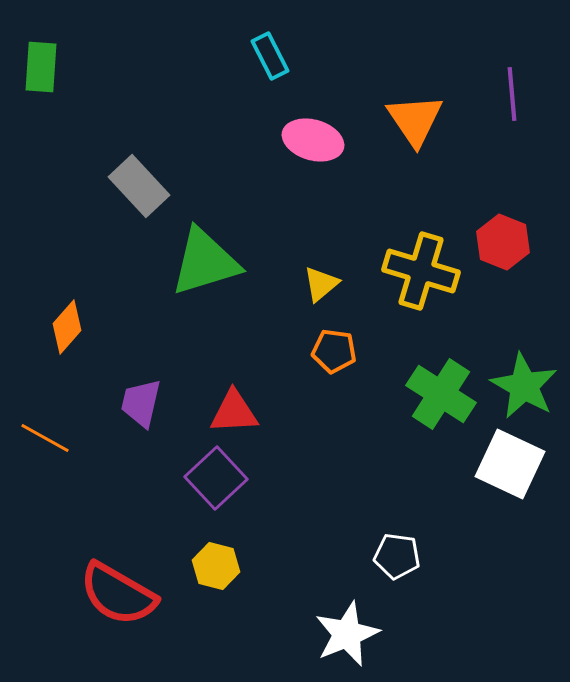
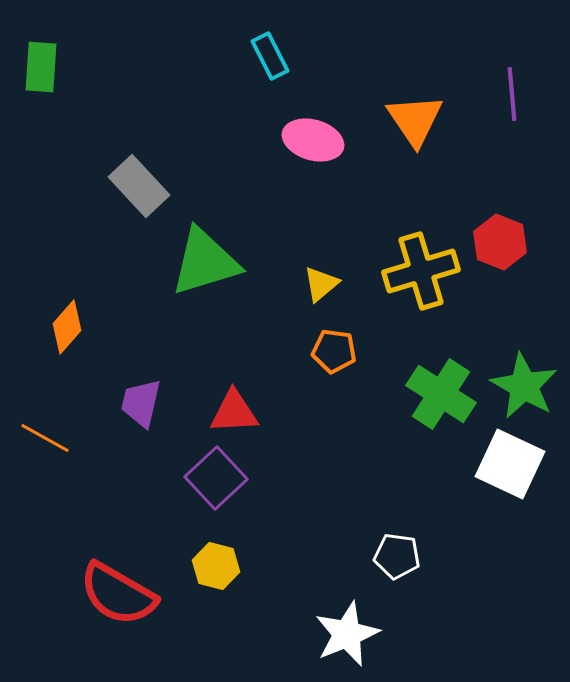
red hexagon: moved 3 px left
yellow cross: rotated 34 degrees counterclockwise
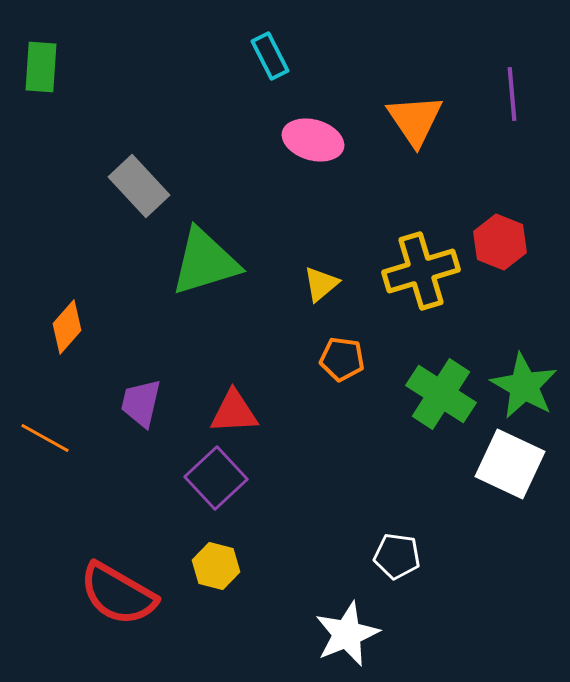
orange pentagon: moved 8 px right, 8 px down
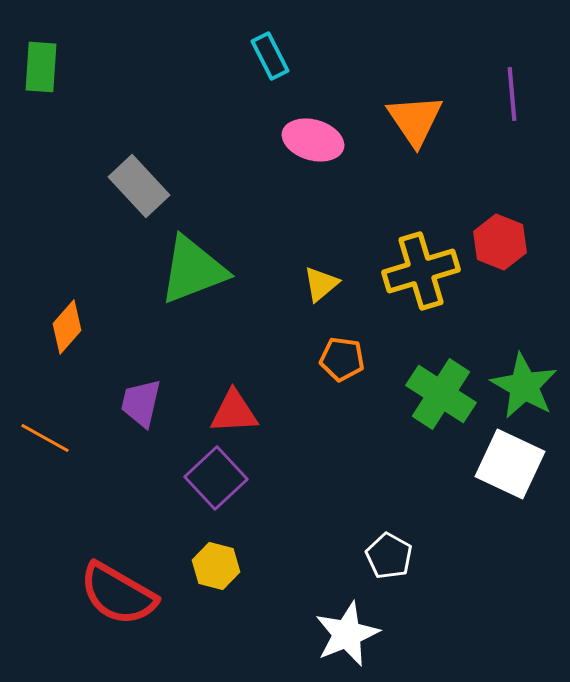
green triangle: moved 12 px left, 8 px down; rotated 4 degrees counterclockwise
white pentagon: moved 8 px left; rotated 21 degrees clockwise
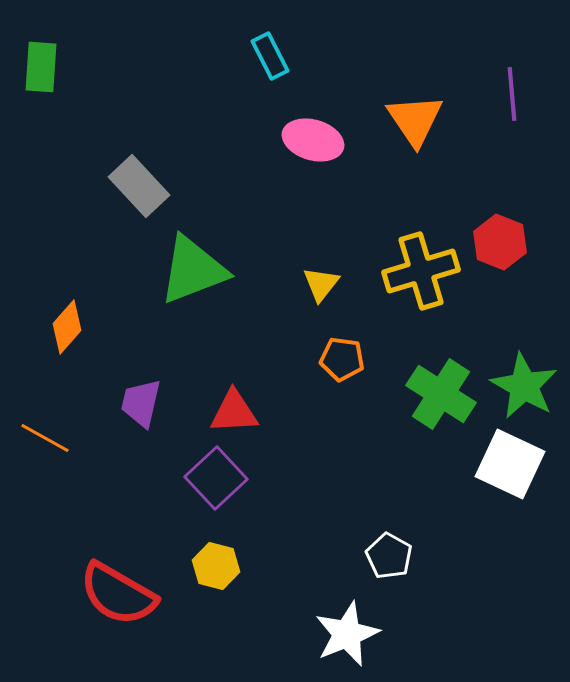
yellow triangle: rotated 12 degrees counterclockwise
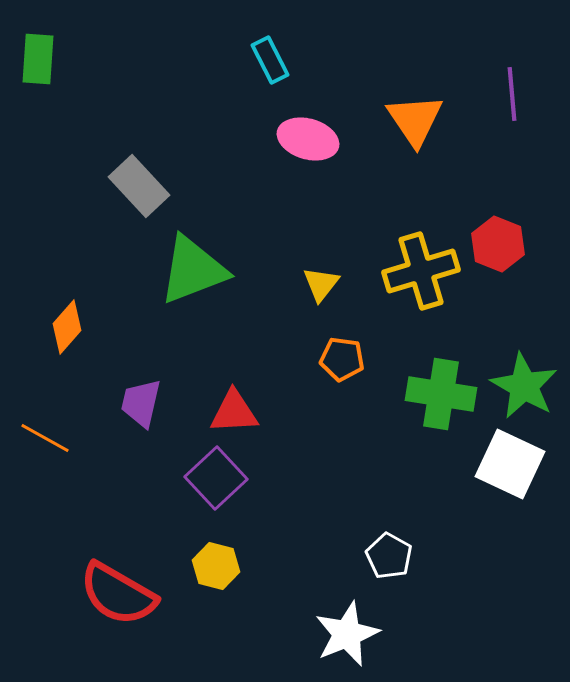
cyan rectangle: moved 4 px down
green rectangle: moved 3 px left, 8 px up
pink ellipse: moved 5 px left, 1 px up
red hexagon: moved 2 px left, 2 px down
green cross: rotated 24 degrees counterclockwise
